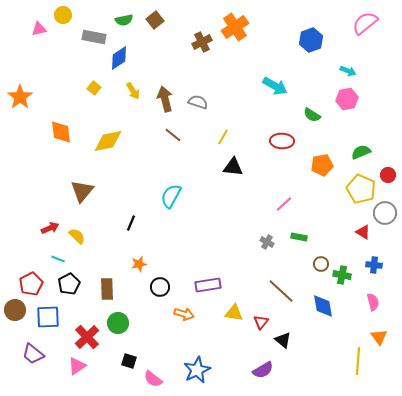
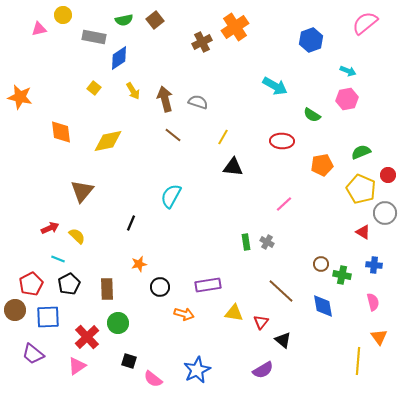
orange star at (20, 97): rotated 25 degrees counterclockwise
green rectangle at (299, 237): moved 53 px left, 5 px down; rotated 70 degrees clockwise
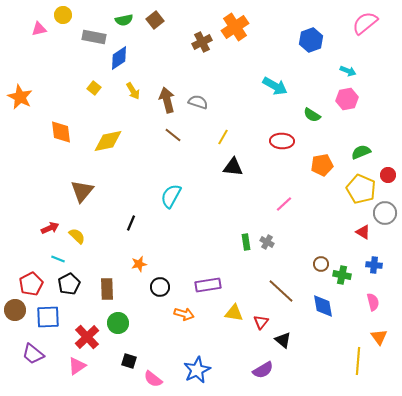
orange star at (20, 97): rotated 15 degrees clockwise
brown arrow at (165, 99): moved 2 px right, 1 px down
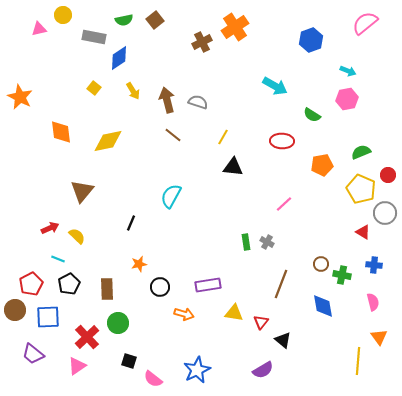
brown line at (281, 291): moved 7 px up; rotated 68 degrees clockwise
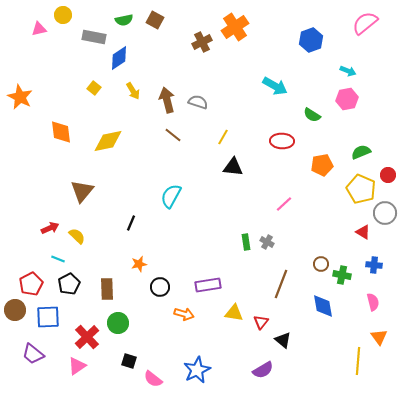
brown square at (155, 20): rotated 24 degrees counterclockwise
